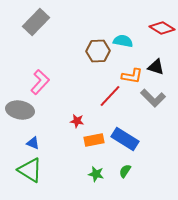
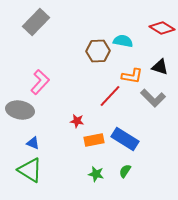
black triangle: moved 4 px right
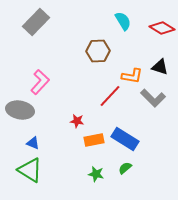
cyan semicircle: moved 20 px up; rotated 48 degrees clockwise
green semicircle: moved 3 px up; rotated 16 degrees clockwise
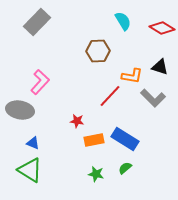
gray rectangle: moved 1 px right
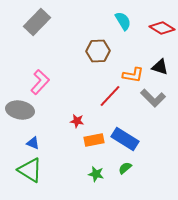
orange L-shape: moved 1 px right, 1 px up
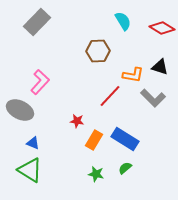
gray ellipse: rotated 16 degrees clockwise
orange rectangle: rotated 48 degrees counterclockwise
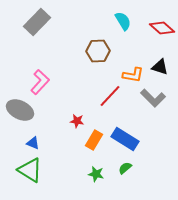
red diamond: rotated 10 degrees clockwise
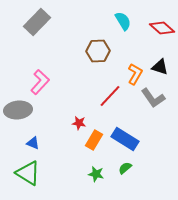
orange L-shape: moved 2 px right, 1 px up; rotated 70 degrees counterclockwise
gray L-shape: rotated 10 degrees clockwise
gray ellipse: moved 2 px left; rotated 32 degrees counterclockwise
red star: moved 2 px right, 2 px down
green triangle: moved 2 px left, 3 px down
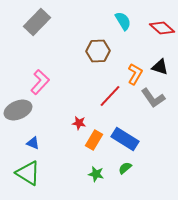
gray ellipse: rotated 16 degrees counterclockwise
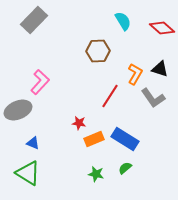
gray rectangle: moved 3 px left, 2 px up
black triangle: moved 2 px down
red line: rotated 10 degrees counterclockwise
orange rectangle: moved 1 px up; rotated 36 degrees clockwise
